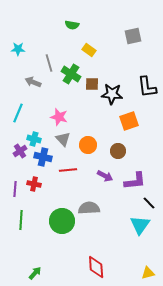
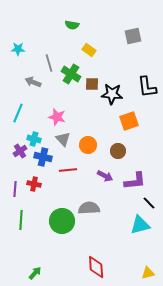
pink star: moved 2 px left
cyan triangle: rotated 40 degrees clockwise
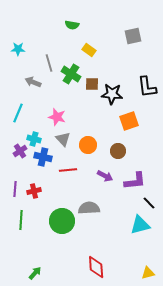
red cross: moved 7 px down; rotated 24 degrees counterclockwise
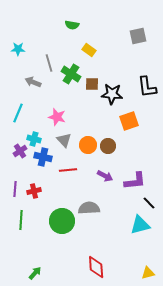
gray square: moved 5 px right
gray triangle: moved 1 px right, 1 px down
brown circle: moved 10 px left, 5 px up
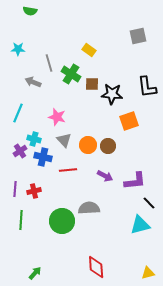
green semicircle: moved 42 px left, 14 px up
